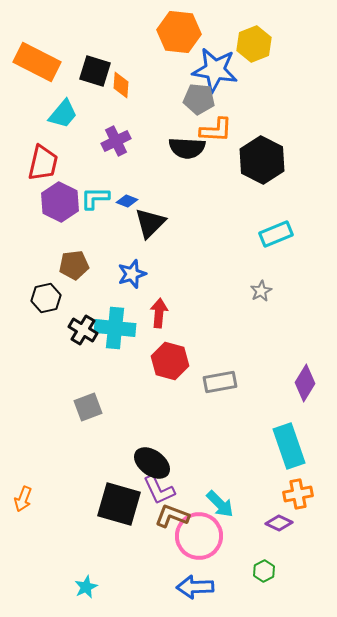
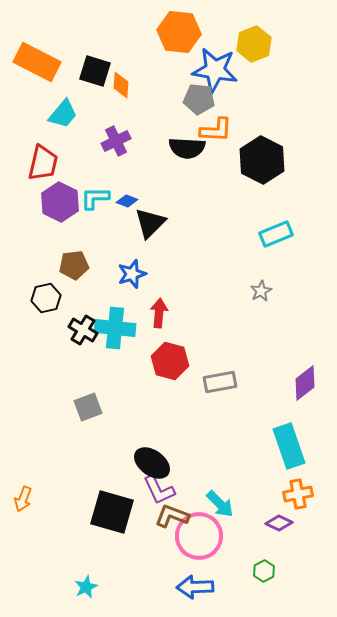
purple diamond at (305, 383): rotated 21 degrees clockwise
black square at (119, 504): moved 7 px left, 8 px down
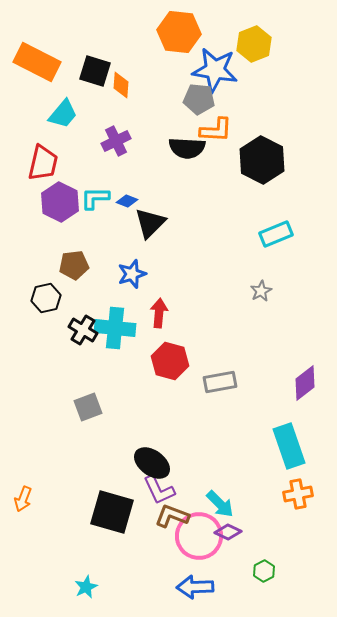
purple diamond at (279, 523): moved 51 px left, 9 px down
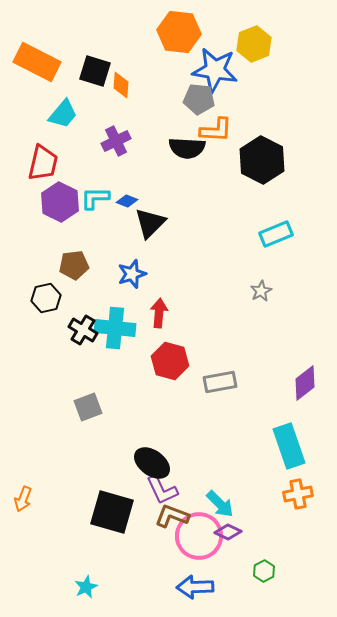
purple L-shape at (159, 490): moved 3 px right
